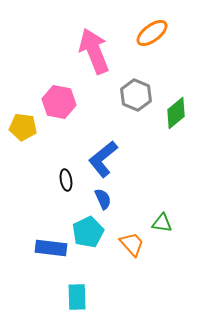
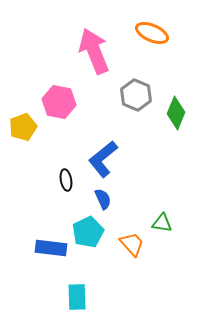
orange ellipse: rotated 60 degrees clockwise
green diamond: rotated 28 degrees counterclockwise
yellow pentagon: rotated 28 degrees counterclockwise
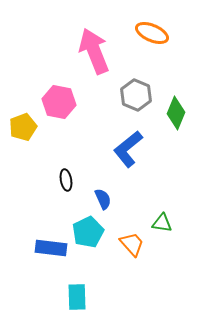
blue L-shape: moved 25 px right, 10 px up
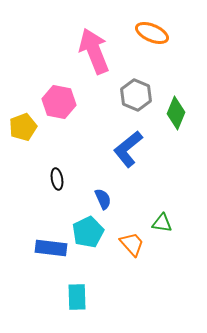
black ellipse: moved 9 px left, 1 px up
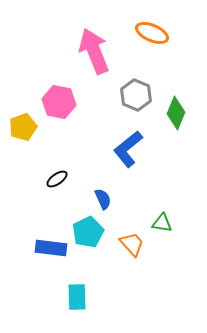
black ellipse: rotated 65 degrees clockwise
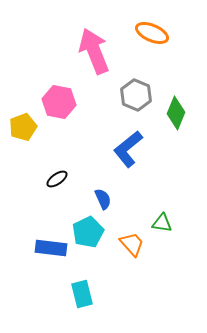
cyan rectangle: moved 5 px right, 3 px up; rotated 12 degrees counterclockwise
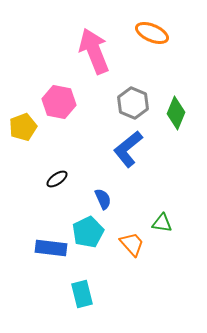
gray hexagon: moved 3 px left, 8 px down
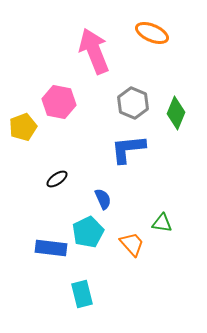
blue L-shape: rotated 33 degrees clockwise
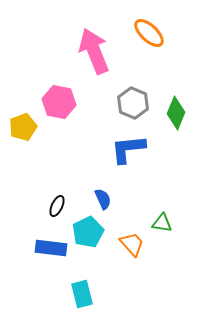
orange ellipse: moved 3 px left; rotated 20 degrees clockwise
black ellipse: moved 27 px down; rotated 30 degrees counterclockwise
